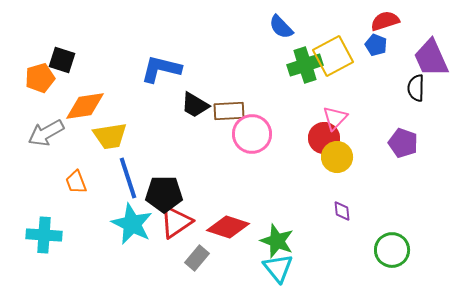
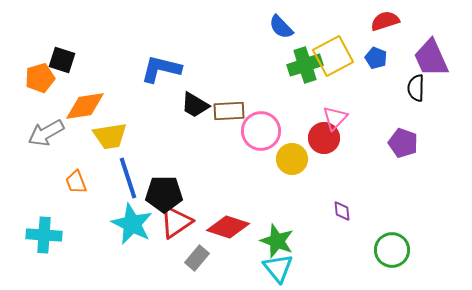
blue pentagon: moved 13 px down
pink circle: moved 9 px right, 3 px up
yellow circle: moved 45 px left, 2 px down
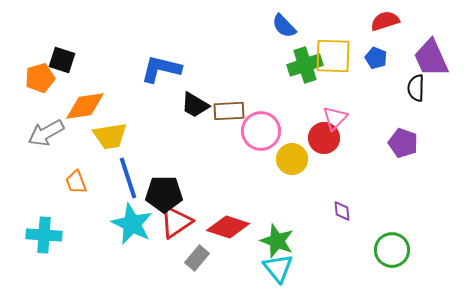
blue semicircle: moved 3 px right, 1 px up
yellow square: rotated 30 degrees clockwise
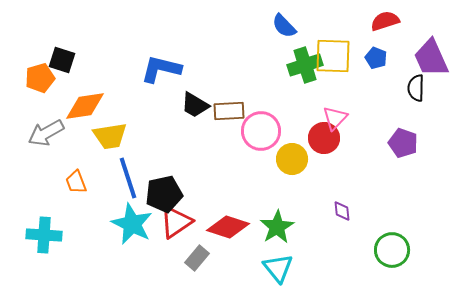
black pentagon: rotated 12 degrees counterclockwise
green star: moved 14 px up; rotated 20 degrees clockwise
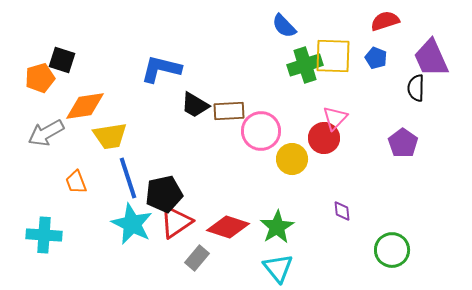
purple pentagon: rotated 16 degrees clockwise
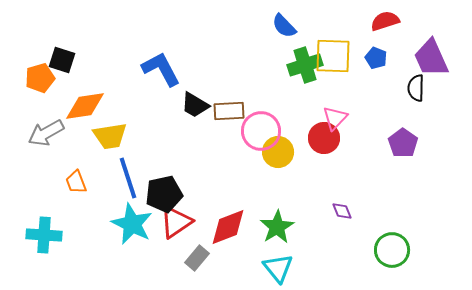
blue L-shape: rotated 48 degrees clockwise
yellow circle: moved 14 px left, 7 px up
purple diamond: rotated 15 degrees counterclockwise
red diamond: rotated 39 degrees counterclockwise
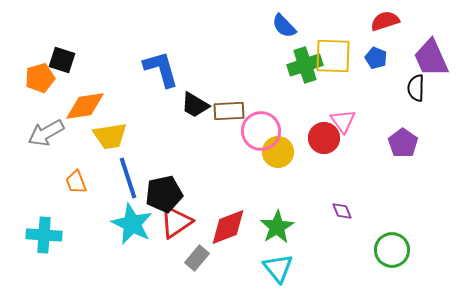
blue L-shape: rotated 12 degrees clockwise
pink triangle: moved 8 px right, 3 px down; rotated 20 degrees counterclockwise
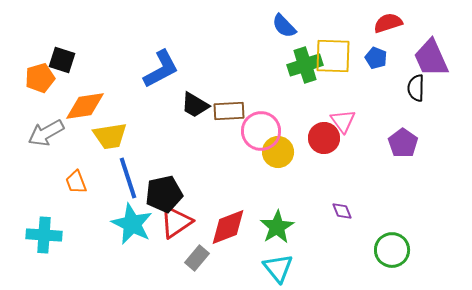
red semicircle: moved 3 px right, 2 px down
blue L-shape: rotated 78 degrees clockwise
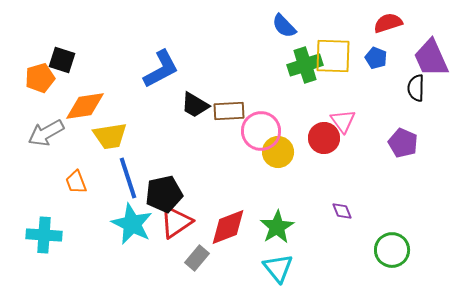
purple pentagon: rotated 12 degrees counterclockwise
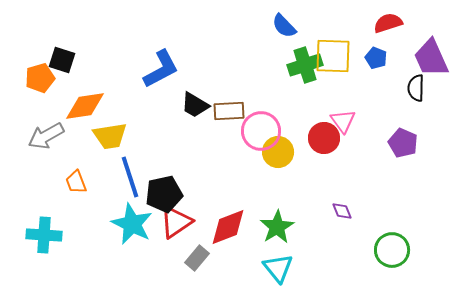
gray arrow: moved 3 px down
blue line: moved 2 px right, 1 px up
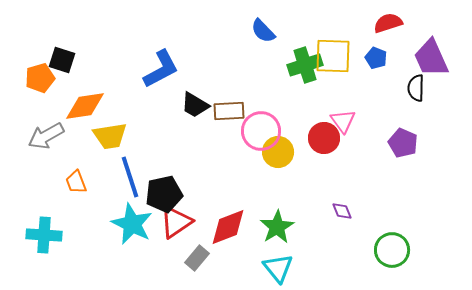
blue semicircle: moved 21 px left, 5 px down
